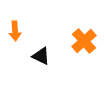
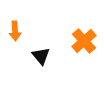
black triangle: rotated 24 degrees clockwise
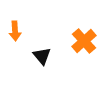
black triangle: moved 1 px right
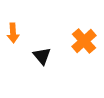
orange arrow: moved 2 px left, 2 px down
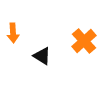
black triangle: rotated 18 degrees counterclockwise
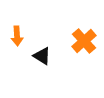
orange arrow: moved 4 px right, 3 px down
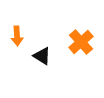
orange cross: moved 3 px left, 1 px down
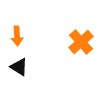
black triangle: moved 23 px left, 11 px down
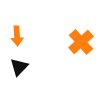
black triangle: rotated 42 degrees clockwise
